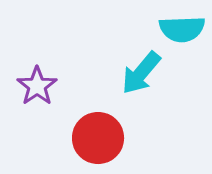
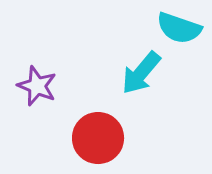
cyan semicircle: moved 3 px left, 1 px up; rotated 21 degrees clockwise
purple star: rotated 15 degrees counterclockwise
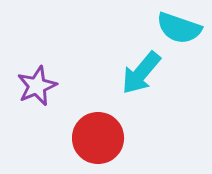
purple star: rotated 27 degrees clockwise
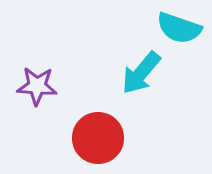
purple star: rotated 27 degrees clockwise
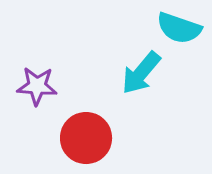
red circle: moved 12 px left
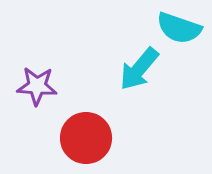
cyan arrow: moved 2 px left, 4 px up
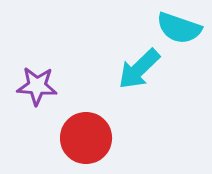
cyan arrow: rotated 6 degrees clockwise
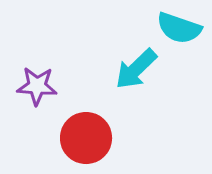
cyan arrow: moved 3 px left
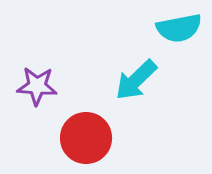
cyan semicircle: rotated 30 degrees counterclockwise
cyan arrow: moved 11 px down
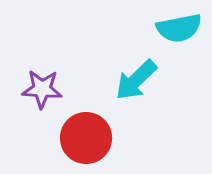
purple star: moved 5 px right, 3 px down
